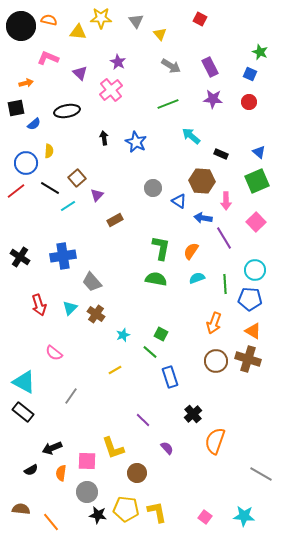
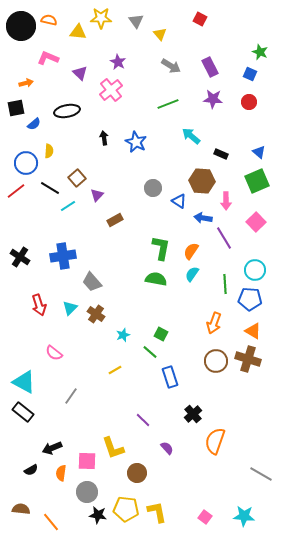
cyan semicircle at (197, 278): moved 5 px left, 4 px up; rotated 35 degrees counterclockwise
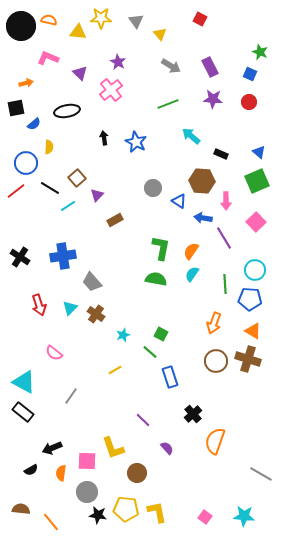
yellow semicircle at (49, 151): moved 4 px up
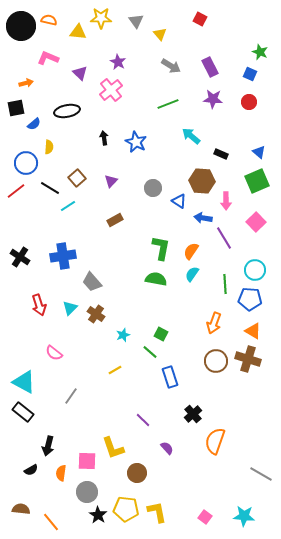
purple triangle at (97, 195): moved 14 px right, 14 px up
black arrow at (52, 448): moved 4 px left, 2 px up; rotated 54 degrees counterclockwise
black star at (98, 515): rotated 24 degrees clockwise
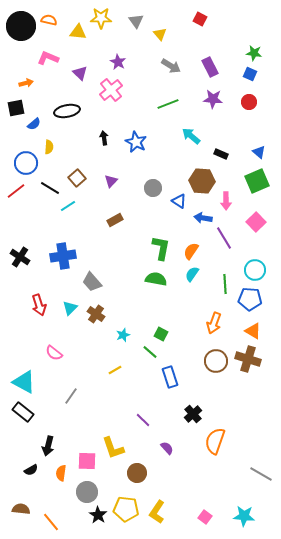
green star at (260, 52): moved 6 px left, 1 px down; rotated 14 degrees counterclockwise
yellow L-shape at (157, 512): rotated 135 degrees counterclockwise
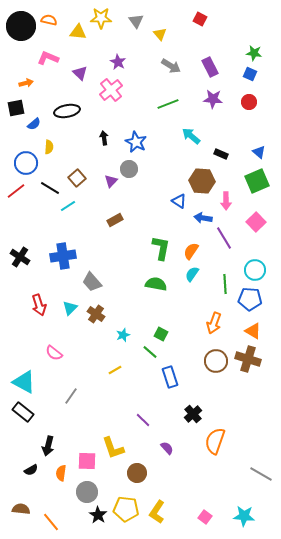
gray circle at (153, 188): moved 24 px left, 19 px up
green semicircle at (156, 279): moved 5 px down
